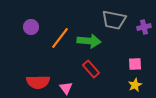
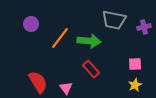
purple circle: moved 3 px up
red semicircle: rotated 120 degrees counterclockwise
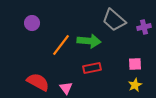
gray trapezoid: rotated 30 degrees clockwise
purple circle: moved 1 px right, 1 px up
orange line: moved 1 px right, 7 px down
red rectangle: moved 1 px right, 1 px up; rotated 60 degrees counterclockwise
red semicircle: rotated 30 degrees counterclockwise
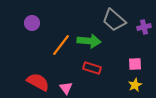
red rectangle: rotated 30 degrees clockwise
